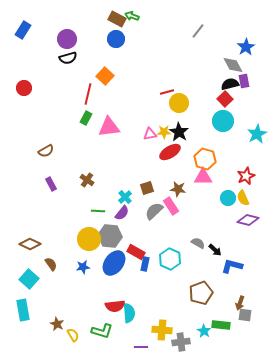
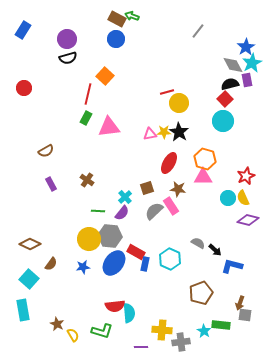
purple rectangle at (244, 81): moved 3 px right, 1 px up
cyan star at (257, 134): moved 5 px left, 71 px up
red ellipse at (170, 152): moved 1 px left, 11 px down; rotated 30 degrees counterclockwise
brown semicircle at (51, 264): rotated 72 degrees clockwise
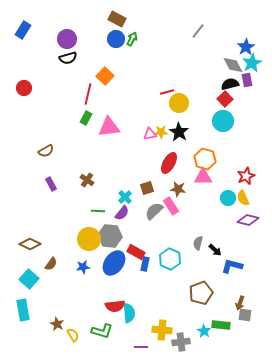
green arrow at (132, 16): moved 23 px down; rotated 96 degrees clockwise
yellow star at (164, 132): moved 3 px left
gray semicircle at (198, 243): rotated 104 degrees counterclockwise
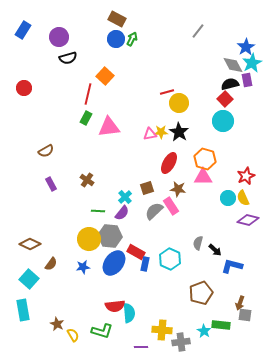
purple circle at (67, 39): moved 8 px left, 2 px up
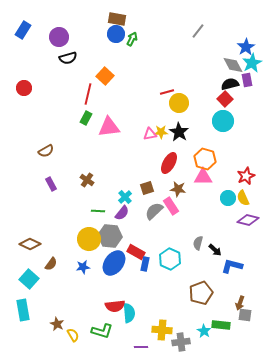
brown rectangle at (117, 19): rotated 18 degrees counterclockwise
blue circle at (116, 39): moved 5 px up
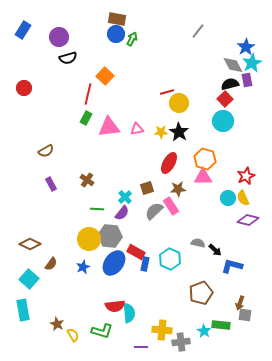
pink triangle at (150, 134): moved 13 px left, 5 px up
brown star at (178, 189): rotated 14 degrees counterclockwise
green line at (98, 211): moved 1 px left, 2 px up
gray semicircle at (198, 243): rotated 88 degrees clockwise
blue star at (83, 267): rotated 16 degrees counterclockwise
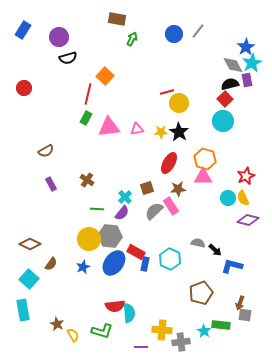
blue circle at (116, 34): moved 58 px right
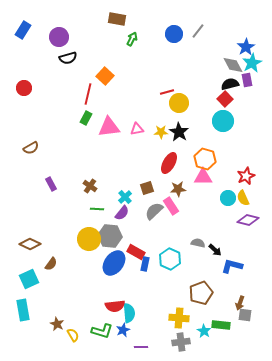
brown semicircle at (46, 151): moved 15 px left, 3 px up
brown cross at (87, 180): moved 3 px right, 6 px down
blue star at (83, 267): moved 40 px right, 63 px down
cyan square at (29, 279): rotated 24 degrees clockwise
yellow cross at (162, 330): moved 17 px right, 12 px up
